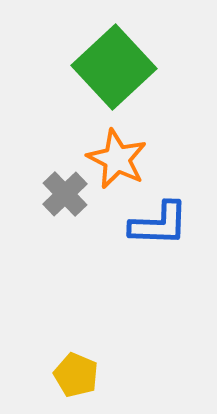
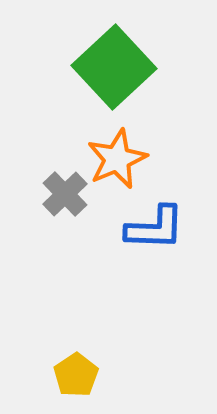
orange star: rotated 22 degrees clockwise
blue L-shape: moved 4 px left, 4 px down
yellow pentagon: rotated 15 degrees clockwise
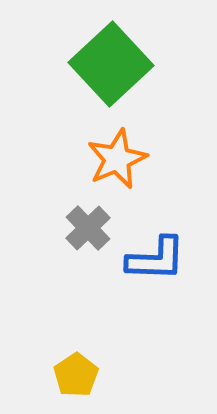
green square: moved 3 px left, 3 px up
gray cross: moved 23 px right, 34 px down
blue L-shape: moved 1 px right, 31 px down
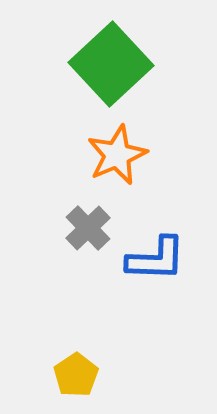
orange star: moved 4 px up
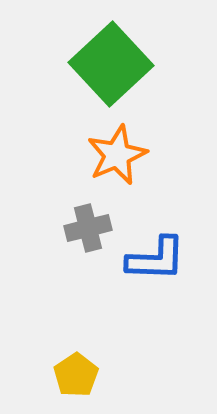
gray cross: rotated 30 degrees clockwise
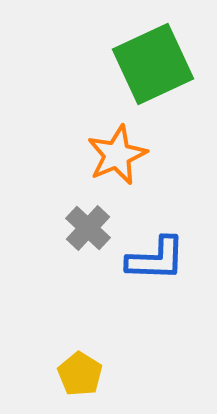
green square: moved 42 px right; rotated 18 degrees clockwise
gray cross: rotated 33 degrees counterclockwise
yellow pentagon: moved 4 px right, 1 px up; rotated 6 degrees counterclockwise
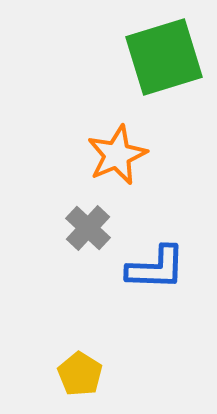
green square: moved 11 px right, 7 px up; rotated 8 degrees clockwise
blue L-shape: moved 9 px down
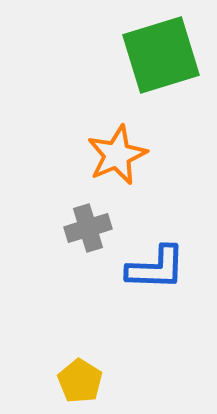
green square: moved 3 px left, 2 px up
gray cross: rotated 30 degrees clockwise
yellow pentagon: moved 7 px down
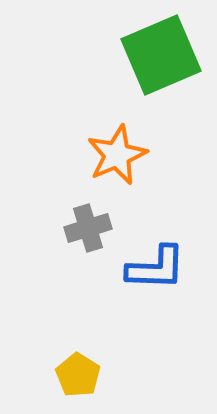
green square: rotated 6 degrees counterclockwise
yellow pentagon: moved 2 px left, 6 px up
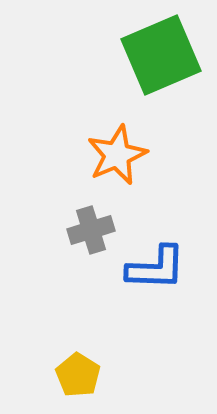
gray cross: moved 3 px right, 2 px down
